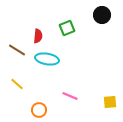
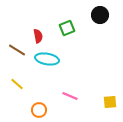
black circle: moved 2 px left
red semicircle: rotated 16 degrees counterclockwise
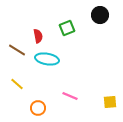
orange circle: moved 1 px left, 2 px up
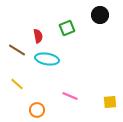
orange circle: moved 1 px left, 2 px down
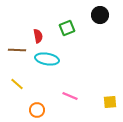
brown line: rotated 30 degrees counterclockwise
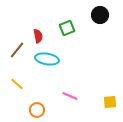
brown line: rotated 54 degrees counterclockwise
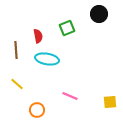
black circle: moved 1 px left, 1 px up
brown line: moved 1 px left; rotated 42 degrees counterclockwise
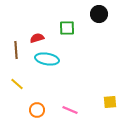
green square: rotated 21 degrees clockwise
red semicircle: moved 1 px left, 2 px down; rotated 96 degrees counterclockwise
pink line: moved 14 px down
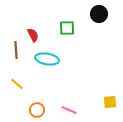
red semicircle: moved 4 px left, 3 px up; rotated 80 degrees clockwise
pink line: moved 1 px left
